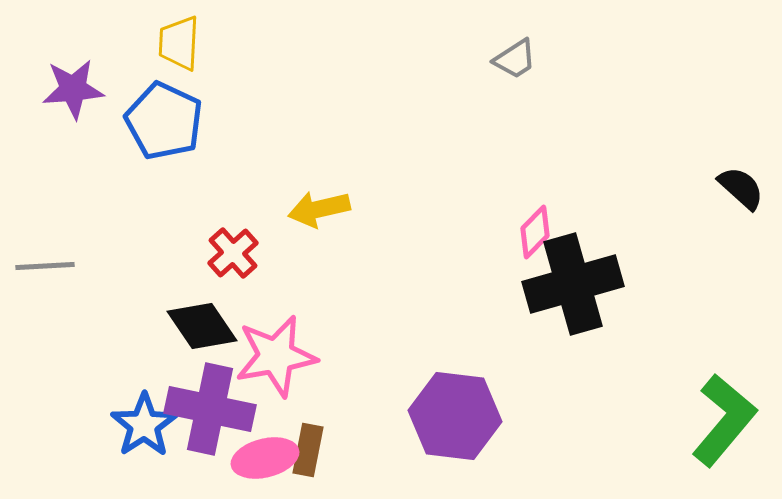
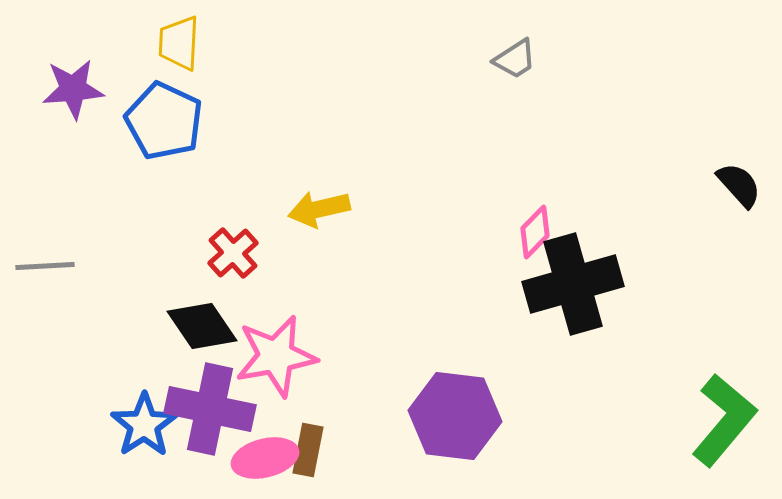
black semicircle: moved 2 px left, 3 px up; rotated 6 degrees clockwise
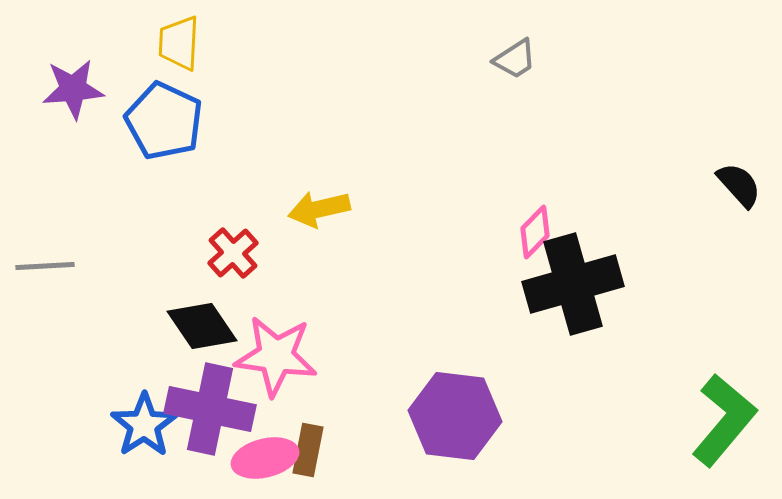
pink star: rotated 18 degrees clockwise
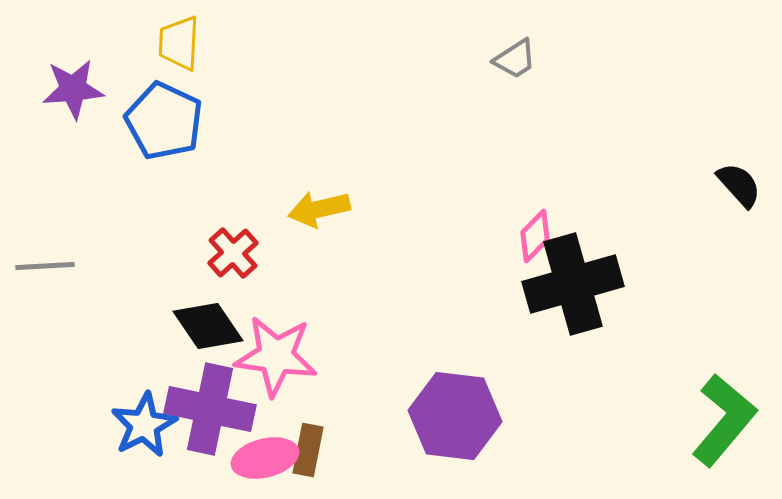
pink diamond: moved 4 px down
black diamond: moved 6 px right
blue star: rotated 6 degrees clockwise
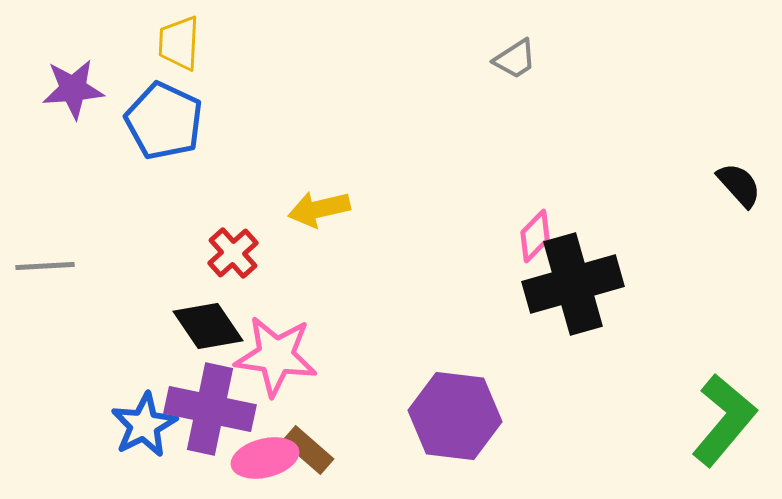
brown rectangle: rotated 60 degrees counterclockwise
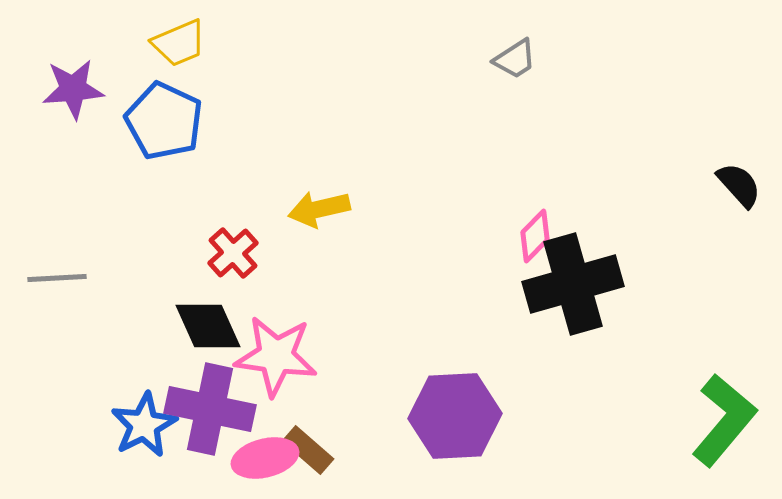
yellow trapezoid: rotated 116 degrees counterclockwise
gray line: moved 12 px right, 12 px down
black diamond: rotated 10 degrees clockwise
purple hexagon: rotated 10 degrees counterclockwise
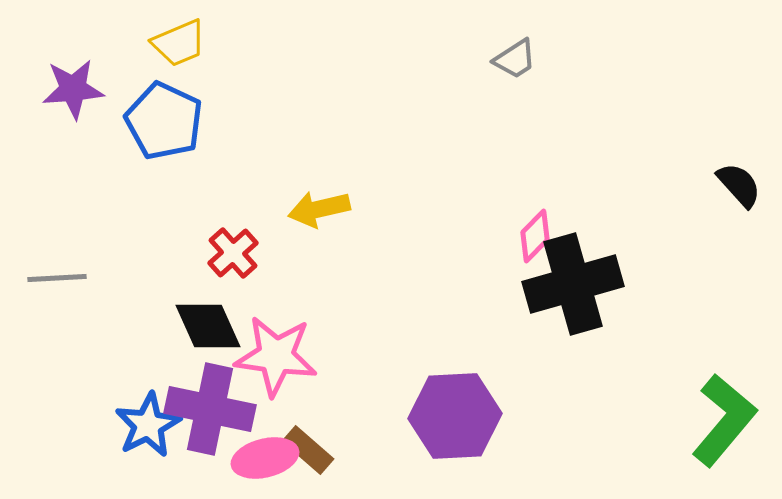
blue star: moved 4 px right
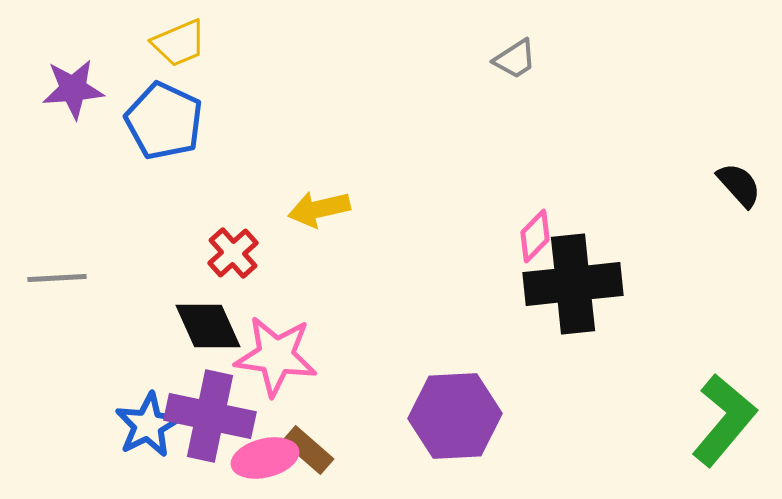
black cross: rotated 10 degrees clockwise
purple cross: moved 7 px down
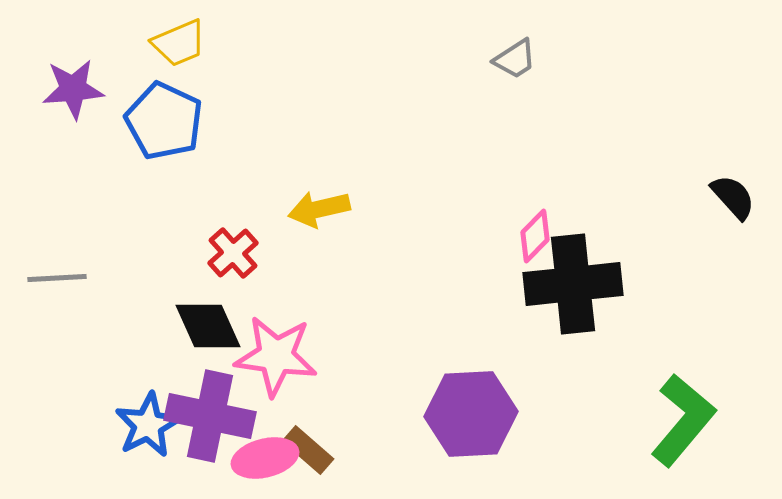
black semicircle: moved 6 px left, 12 px down
purple hexagon: moved 16 px right, 2 px up
green L-shape: moved 41 px left
